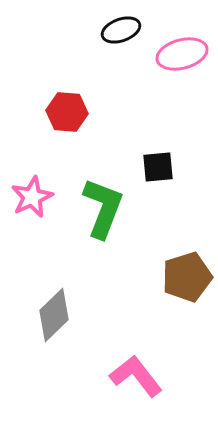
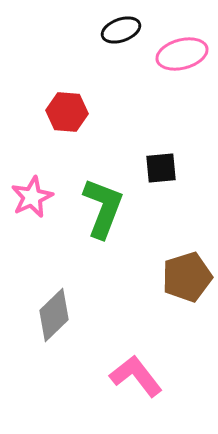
black square: moved 3 px right, 1 px down
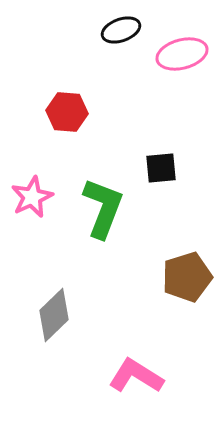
pink L-shape: rotated 20 degrees counterclockwise
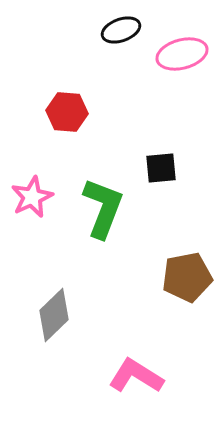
brown pentagon: rotated 6 degrees clockwise
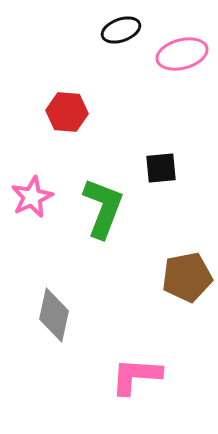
gray diamond: rotated 34 degrees counterclockwise
pink L-shape: rotated 28 degrees counterclockwise
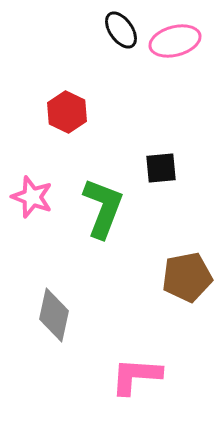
black ellipse: rotated 75 degrees clockwise
pink ellipse: moved 7 px left, 13 px up
red hexagon: rotated 21 degrees clockwise
pink star: rotated 27 degrees counterclockwise
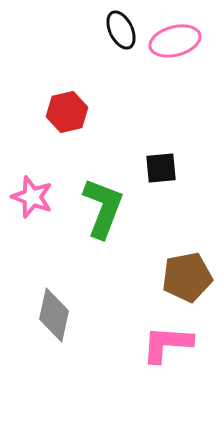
black ellipse: rotated 9 degrees clockwise
red hexagon: rotated 21 degrees clockwise
pink L-shape: moved 31 px right, 32 px up
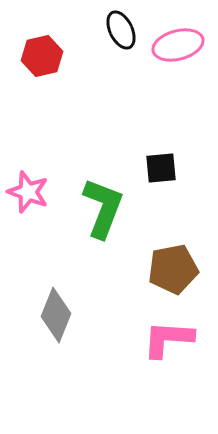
pink ellipse: moved 3 px right, 4 px down
red hexagon: moved 25 px left, 56 px up
pink star: moved 4 px left, 5 px up
brown pentagon: moved 14 px left, 8 px up
gray diamond: moved 2 px right; rotated 10 degrees clockwise
pink L-shape: moved 1 px right, 5 px up
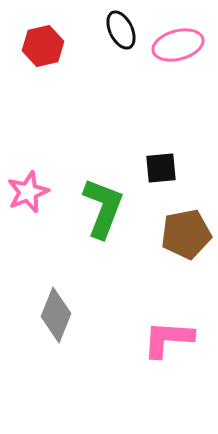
red hexagon: moved 1 px right, 10 px up
pink star: rotated 30 degrees clockwise
brown pentagon: moved 13 px right, 35 px up
